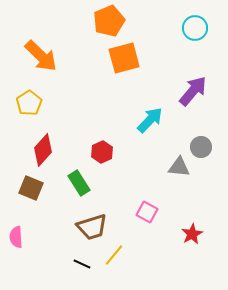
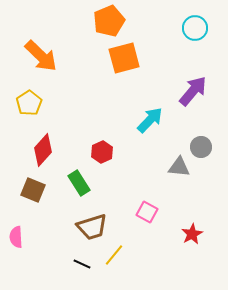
brown square: moved 2 px right, 2 px down
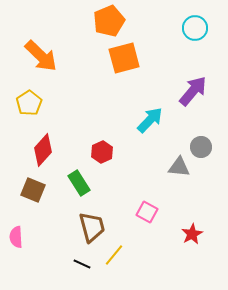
brown trapezoid: rotated 88 degrees counterclockwise
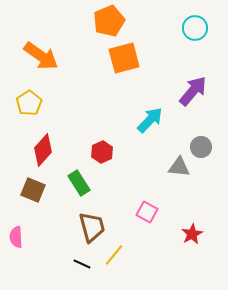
orange arrow: rotated 9 degrees counterclockwise
